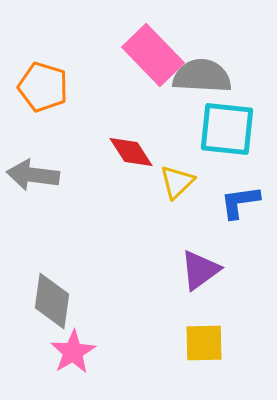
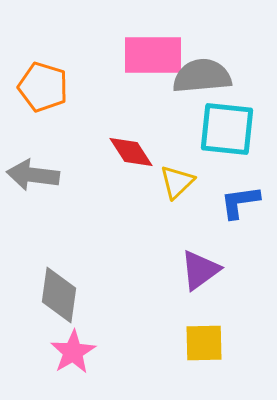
pink rectangle: rotated 46 degrees counterclockwise
gray semicircle: rotated 8 degrees counterclockwise
gray diamond: moved 7 px right, 6 px up
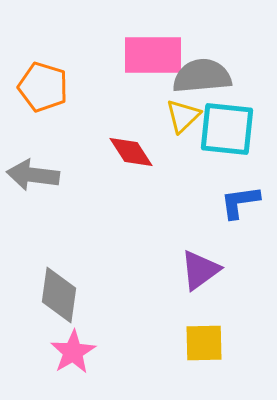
yellow triangle: moved 6 px right, 66 px up
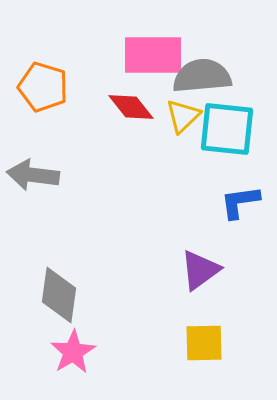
red diamond: moved 45 px up; rotated 6 degrees counterclockwise
